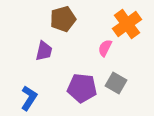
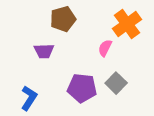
purple trapezoid: rotated 75 degrees clockwise
gray square: rotated 15 degrees clockwise
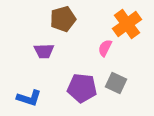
gray square: rotated 20 degrees counterclockwise
blue L-shape: rotated 75 degrees clockwise
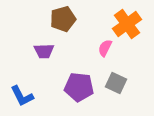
purple pentagon: moved 3 px left, 1 px up
blue L-shape: moved 7 px left, 2 px up; rotated 45 degrees clockwise
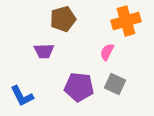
orange cross: moved 1 px left, 3 px up; rotated 20 degrees clockwise
pink semicircle: moved 2 px right, 4 px down
gray square: moved 1 px left, 1 px down
